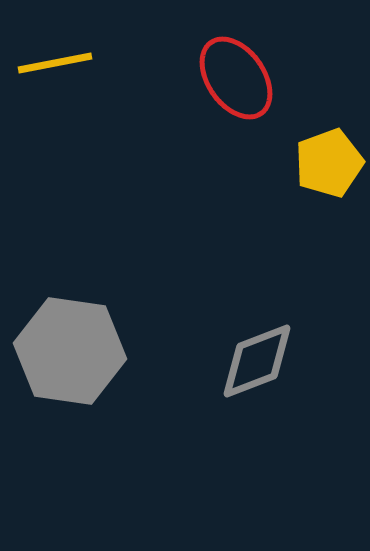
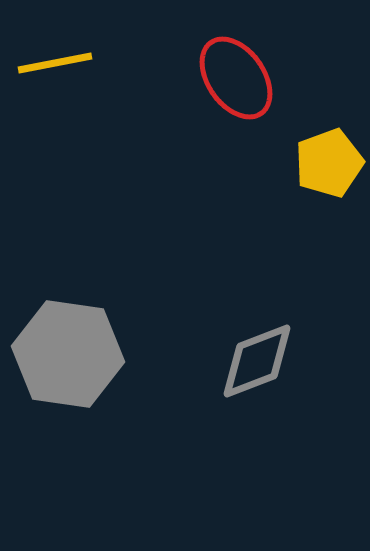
gray hexagon: moved 2 px left, 3 px down
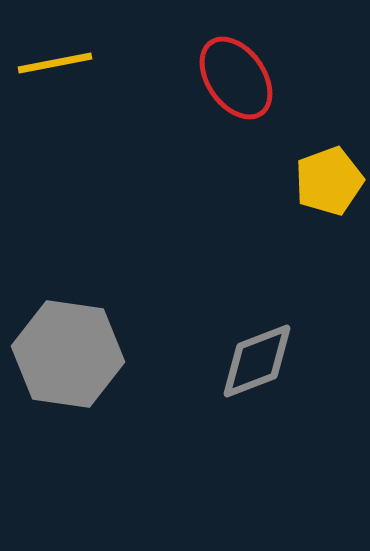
yellow pentagon: moved 18 px down
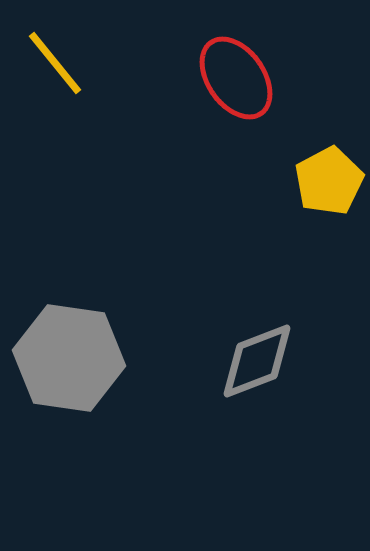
yellow line: rotated 62 degrees clockwise
yellow pentagon: rotated 8 degrees counterclockwise
gray hexagon: moved 1 px right, 4 px down
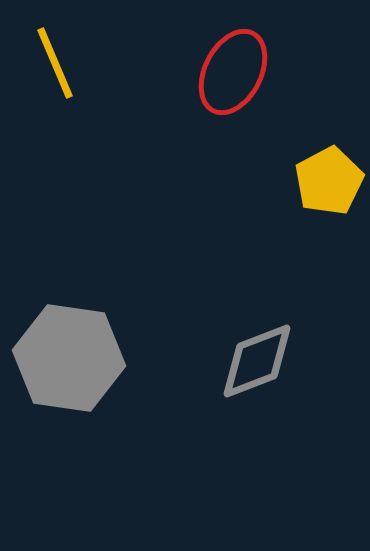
yellow line: rotated 16 degrees clockwise
red ellipse: moved 3 px left, 6 px up; rotated 62 degrees clockwise
